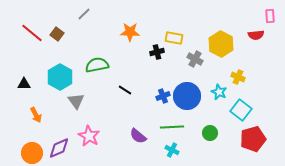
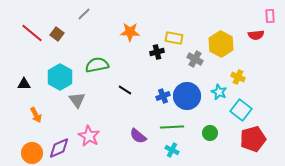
gray triangle: moved 1 px right, 1 px up
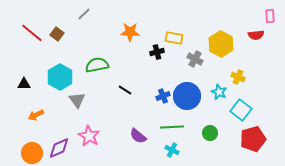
orange arrow: rotated 91 degrees clockwise
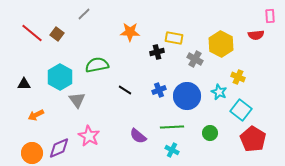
blue cross: moved 4 px left, 6 px up
red pentagon: rotated 25 degrees counterclockwise
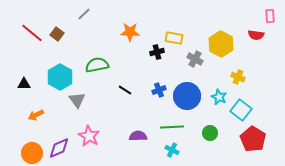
red semicircle: rotated 14 degrees clockwise
cyan star: moved 5 px down
purple semicircle: rotated 138 degrees clockwise
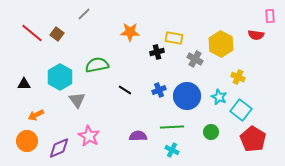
green circle: moved 1 px right, 1 px up
orange circle: moved 5 px left, 12 px up
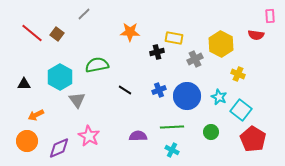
gray cross: rotated 35 degrees clockwise
yellow cross: moved 3 px up
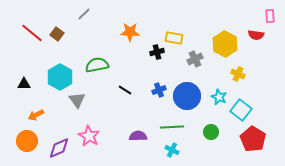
yellow hexagon: moved 4 px right
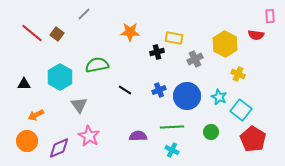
gray triangle: moved 2 px right, 5 px down
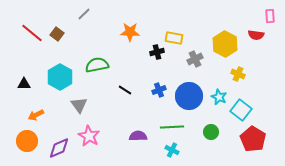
blue circle: moved 2 px right
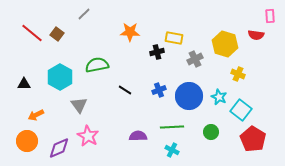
yellow hexagon: rotated 10 degrees counterclockwise
pink star: moved 1 px left
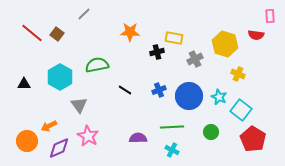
orange arrow: moved 13 px right, 11 px down
purple semicircle: moved 2 px down
